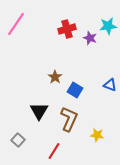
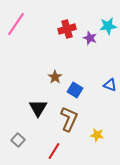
black triangle: moved 1 px left, 3 px up
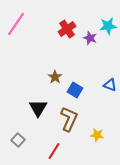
red cross: rotated 18 degrees counterclockwise
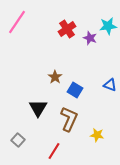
pink line: moved 1 px right, 2 px up
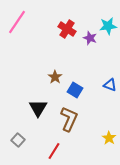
red cross: rotated 24 degrees counterclockwise
yellow star: moved 12 px right, 3 px down; rotated 24 degrees clockwise
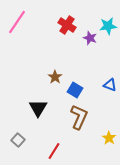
red cross: moved 4 px up
brown L-shape: moved 10 px right, 2 px up
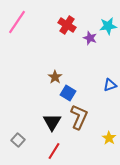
blue triangle: rotated 40 degrees counterclockwise
blue square: moved 7 px left, 3 px down
black triangle: moved 14 px right, 14 px down
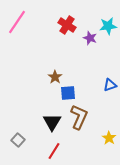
blue square: rotated 35 degrees counterclockwise
